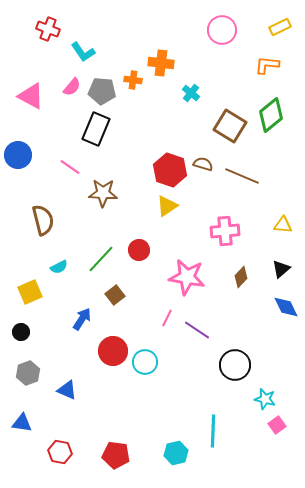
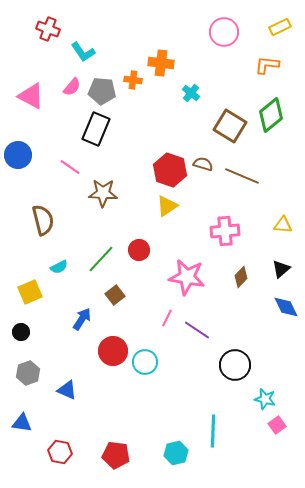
pink circle at (222, 30): moved 2 px right, 2 px down
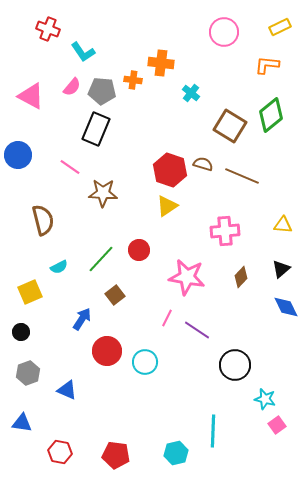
red circle at (113, 351): moved 6 px left
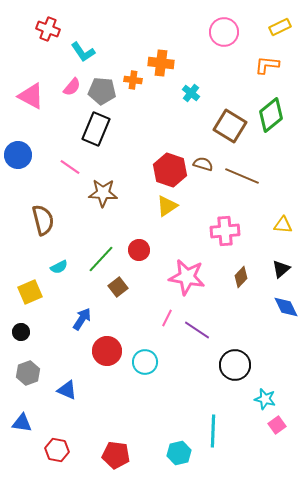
brown square at (115, 295): moved 3 px right, 8 px up
red hexagon at (60, 452): moved 3 px left, 2 px up
cyan hexagon at (176, 453): moved 3 px right
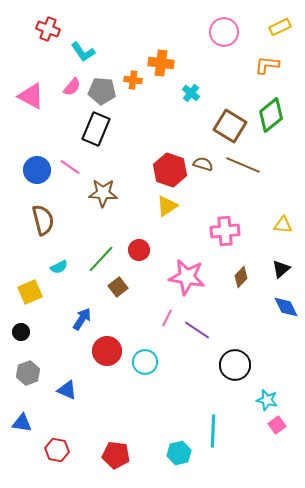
blue circle at (18, 155): moved 19 px right, 15 px down
brown line at (242, 176): moved 1 px right, 11 px up
cyan star at (265, 399): moved 2 px right, 1 px down
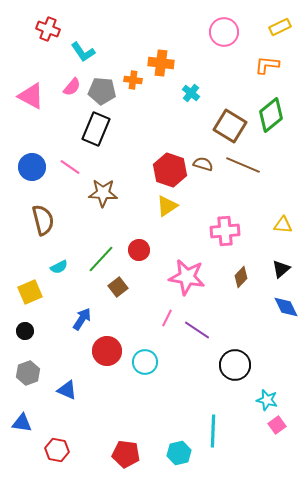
blue circle at (37, 170): moved 5 px left, 3 px up
black circle at (21, 332): moved 4 px right, 1 px up
red pentagon at (116, 455): moved 10 px right, 1 px up
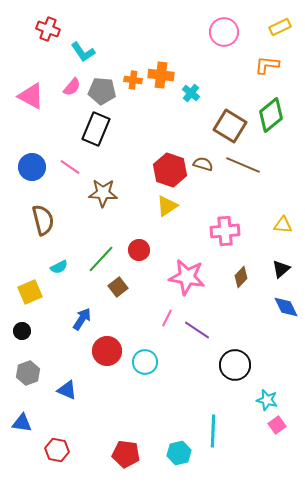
orange cross at (161, 63): moved 12 px down
black circle at (25, 331): moved 3 px left
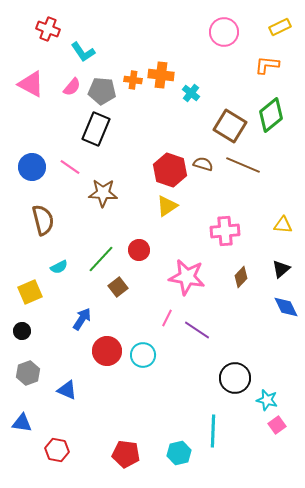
pink triangle at (31, 96): moved 12 px up
cyan circle at (145, 362): moved 2 px left, 7 px up
black circle at (235, 365): moved 13 px down
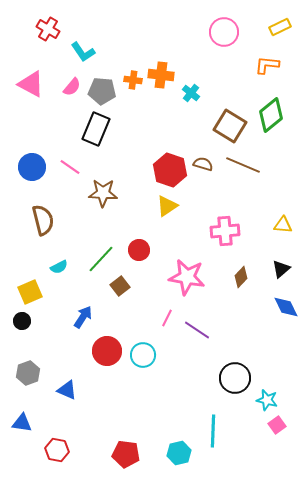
red cross at (48, 29): rotated 10 degrees clockwise
brown square at (118, 287): moved 2 px right, 1 px up
blue arrow at (82, 319): moved 1 px right, 2 px up
black circle at (22, 331): moved 10 px up
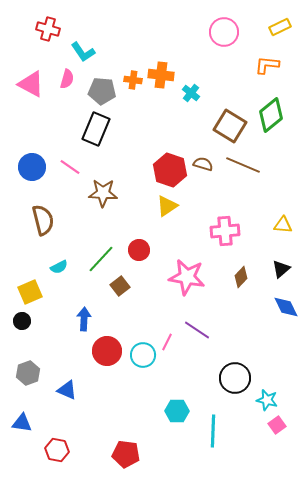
red cross at (48, 29): rotated 15 degrees counterclockwise
pink semicircle at (72, 87): moved 5 px left, 8 px up; rotated 24 degrees counterclockwise
blue arrow at (83, 317): moved 1 px right, 2 px down; rotated 30 degrees counterclockwise
pink line at (167, 318): moved 24 px down
cyan hexagon at (179, 453): moved 2 px left, 42 px up; rotated 15 degrees clockwise
